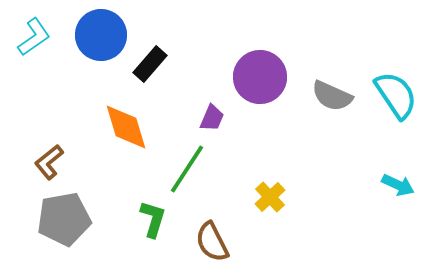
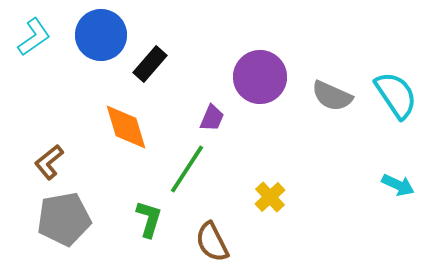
green L-shape: moved 4 px left
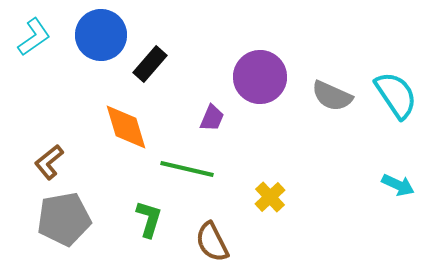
green line: rotated 70 degrees clockwise
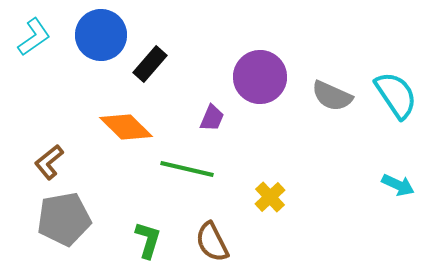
orange diamond: rotated 28 degrees counterclockwise
green L-shape: moved 1 px left, 21 px down
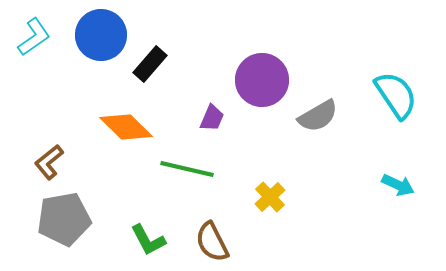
purple circle: moved 2 px right, 3 px down
gray semicircle: moved 14 px left, 20 px down; rotated 54 degrees counterclockwise
green L-shape: rotated 135 degrees clockwise
